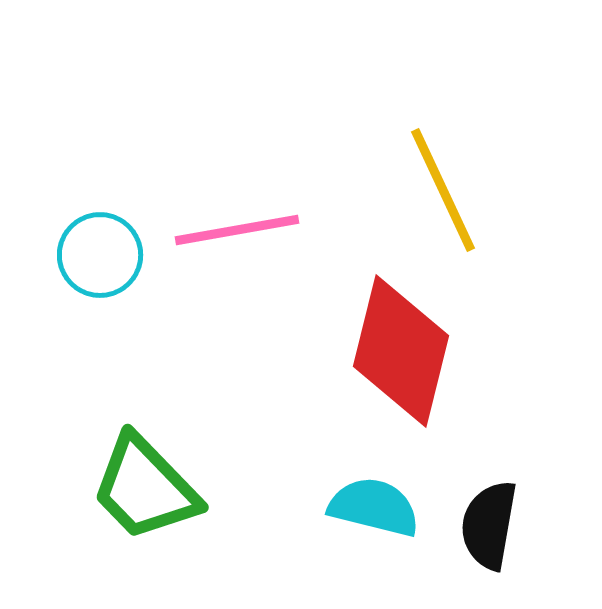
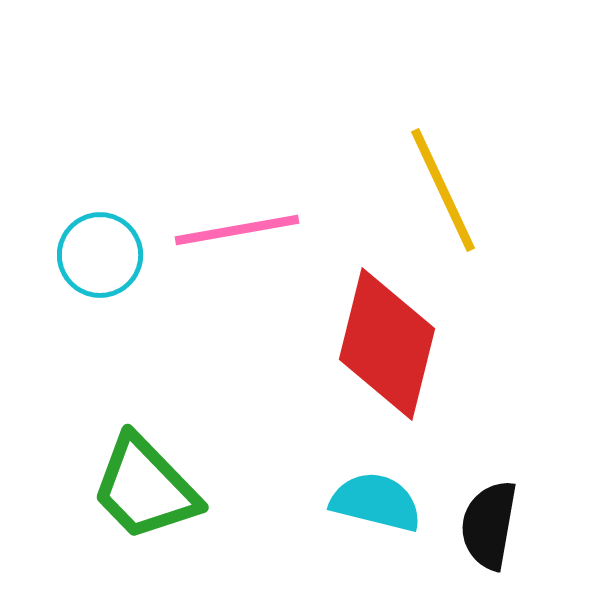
red diamond: moved 14 px left, 7 px up
cyan semicircle: moved 2 px right, 5 px up
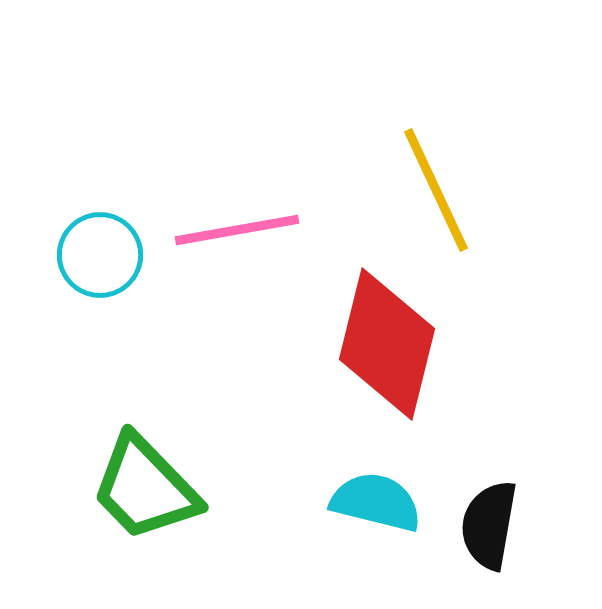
yellow line: moved 7 px left
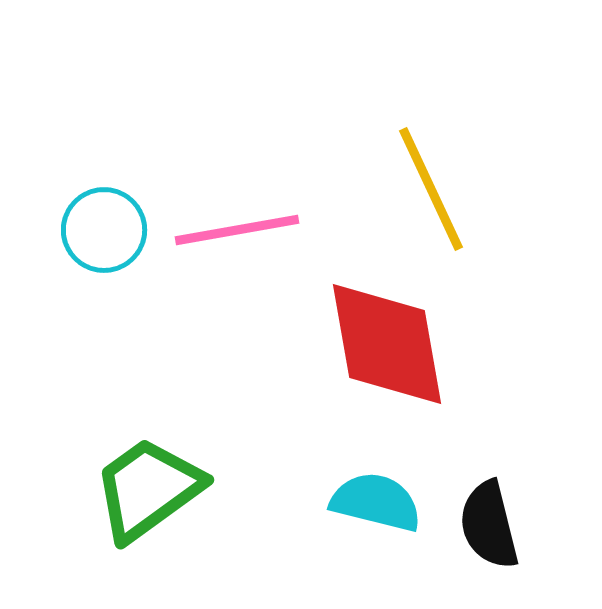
yellow line: moved 5 px left, 1 px up
cyan circle: moved 4 px right, 25 px up
red diamond: rotated 24 degrees counterclockwise
green trapezoid: moved 3 px right, 1 px down; rotated 98 degrees clockwise
black semicircle: rotated 24 degrees counterclockwise
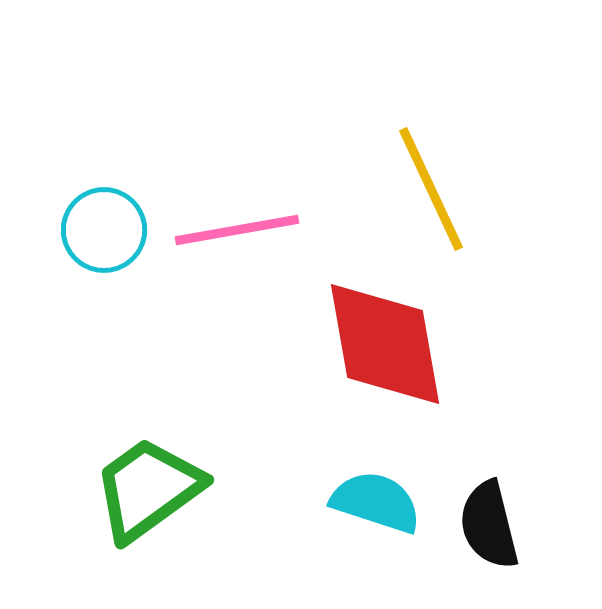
red diamond: moved 2 px left
cyan semicircle: rotated 4 degrees clockwise
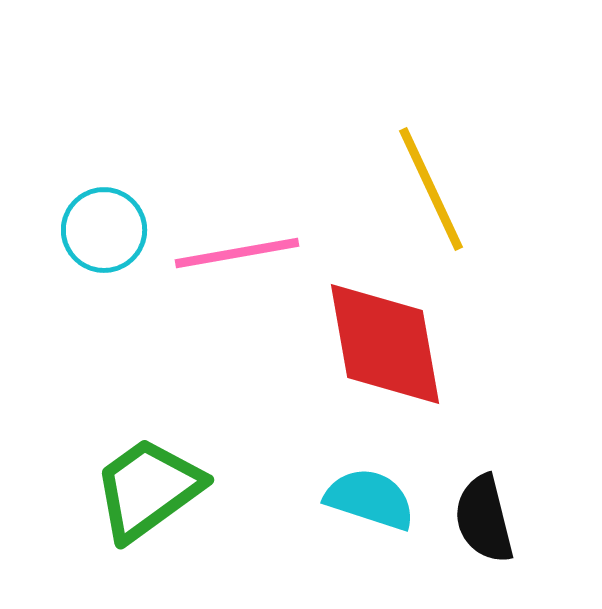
pink line: moved 23 px down
cyan semicircle: moved 6 px left, 3 px up
black semicircle: moved 5 px left, 6 px up
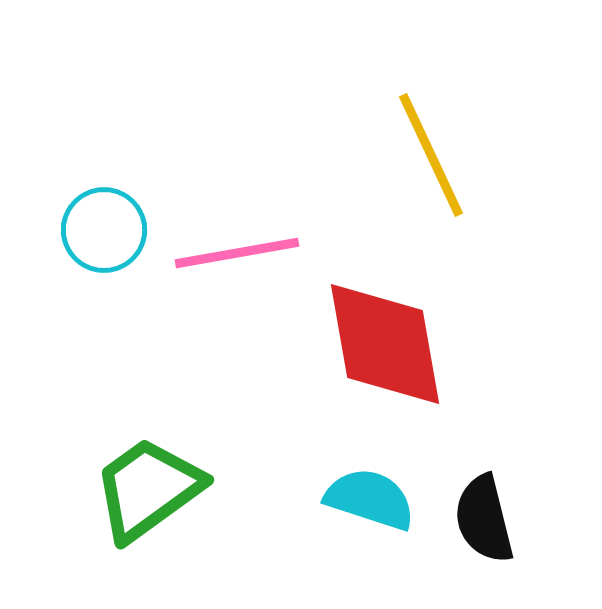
yellow line: moved 34 px up
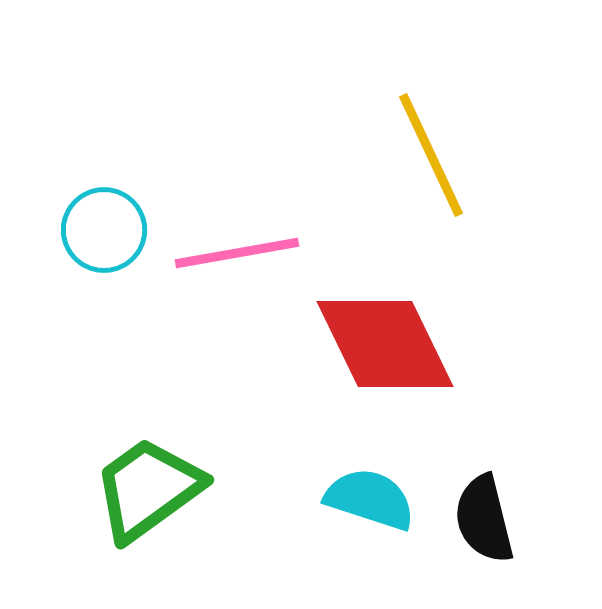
red diamond: rotated 16 degrees counterclockwise
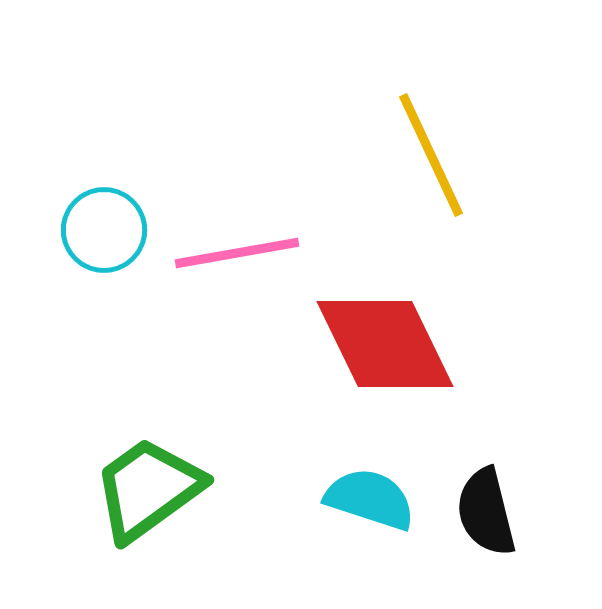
black semicircle: moved 2 px right, 7 px up
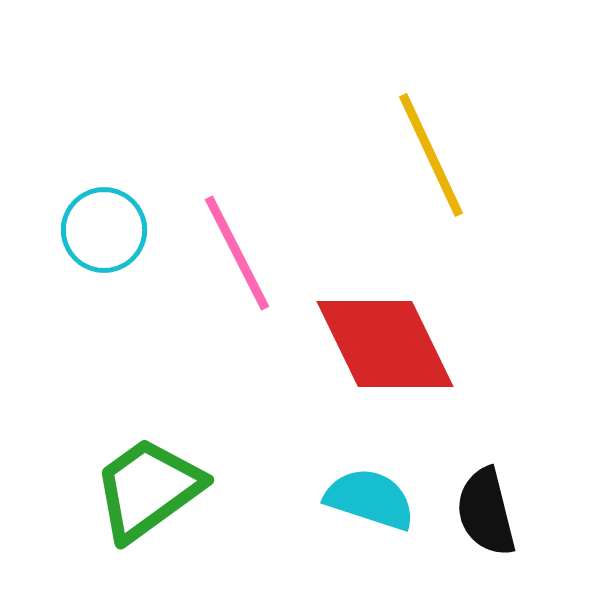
pink line: rotated 73 degrees clockwise
